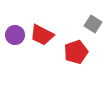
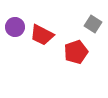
purple circle: moved 8 px up
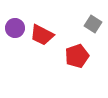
purple circle: moved 1 px down
red pentagon: moved 1 px right, 4 px down
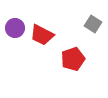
red pentagon: moved 4 px left, 3 px down
